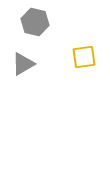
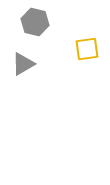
yellow square: moved 3 px right, 8 px up
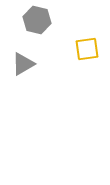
gray hexagon: moved 2 px right, 2 px up
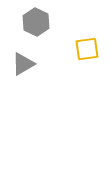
gray hexagon: moved 1 px left, 2 px down; rotated 12 degrees clockwise
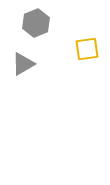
gray hexagon: moved 1 px down; rotated 12 degrees clockwise
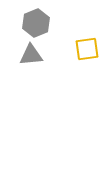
gray triangle: moved 8 px right, 9 px up; rotated 25 degrees clockwise
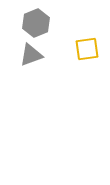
gray triangle: rotated 15 degrees counterclockwise
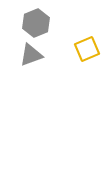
yellow square: rotated 15 degrees counterclockwise
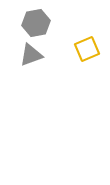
gray hexagon: rotated 12 degrees clockwise
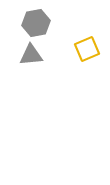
gray triangle: rotated 15 degrees clockwise
